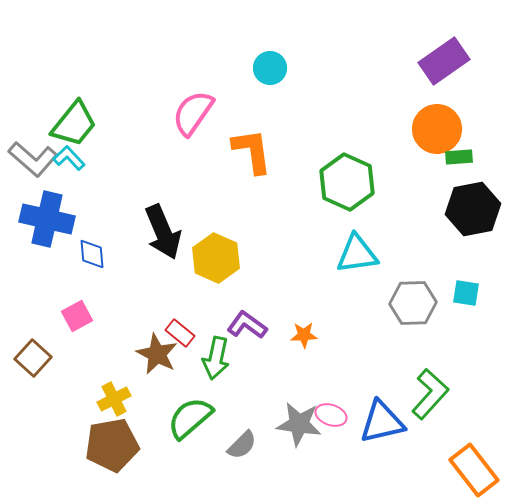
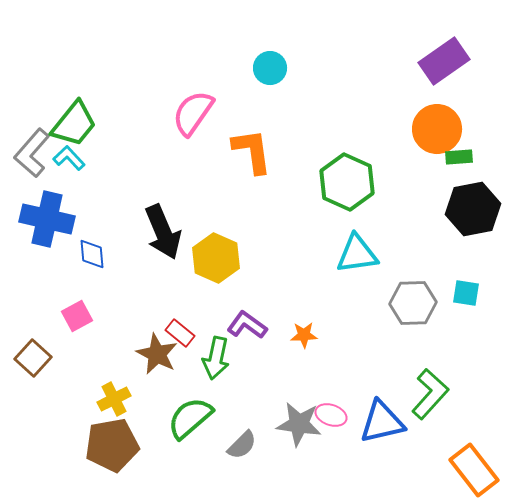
gray L-shape: moved 1 px left, 6 px up; rotated 90 degrees clockwise
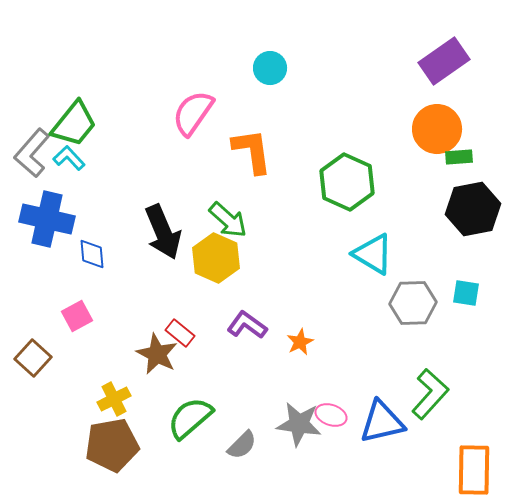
cyan triangle: moved 16 px right; rotated 39 degrees clockwise
orange star: moved 4 px left, 7 px down; rotated 24 degrees counterclockwise
green arrow: moved 12 px right, 138 px up; rotated 60 degrees counterclockwise
orange rectangle: rotated 39 degrees clockwise
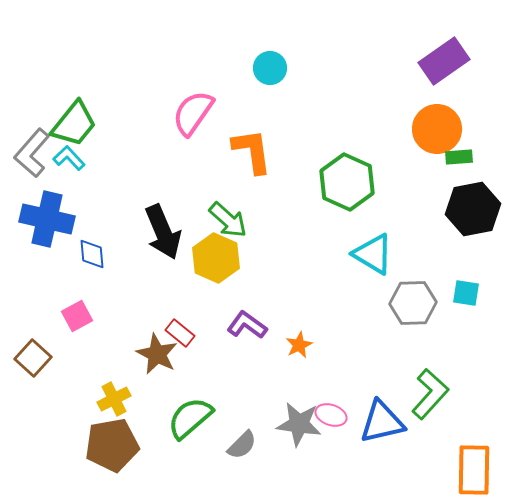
orange star: moved 1 px left, 3 px down
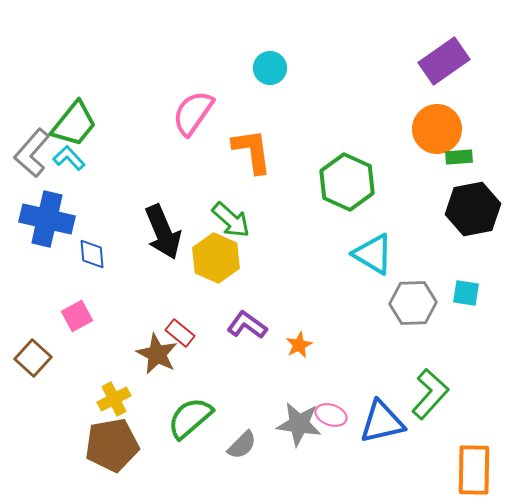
green arrow: moved 3 px right
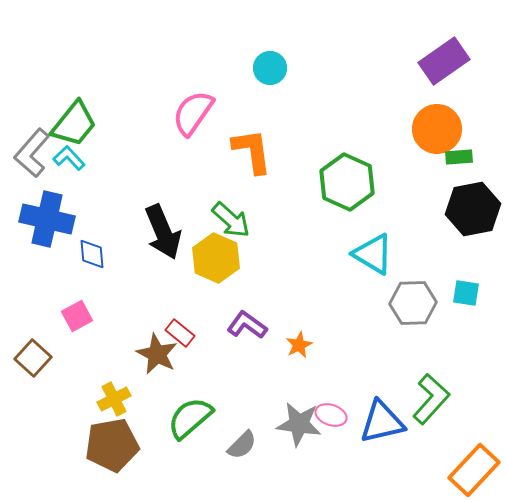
green L-shape: moved 1 px right, 5 px down
orange rectangle: rotated 42 degrees clockwise
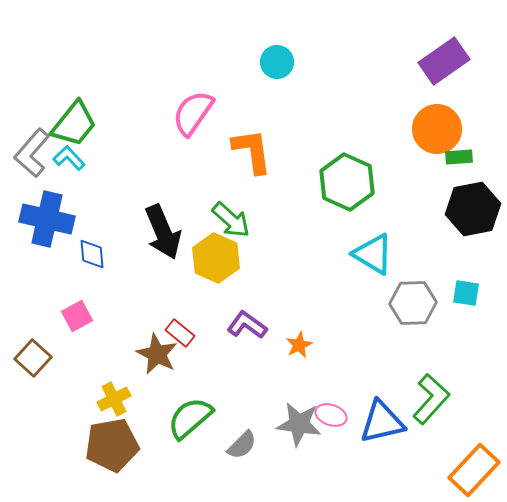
cyan circle: moved 7 px right, 6 px up
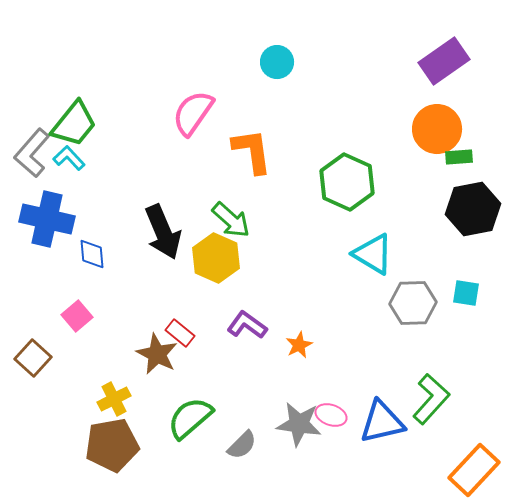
pink square: rotated 12 degrees counterclockwise
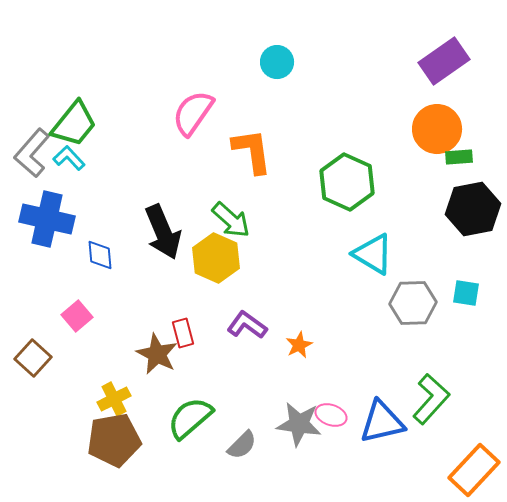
blue diamond: moved 8 px right, 1 px down
red rectangle: moved 3 px right; rotated 36 degrees clockwise
brown pentagon: moved 2 px right, 5 px up
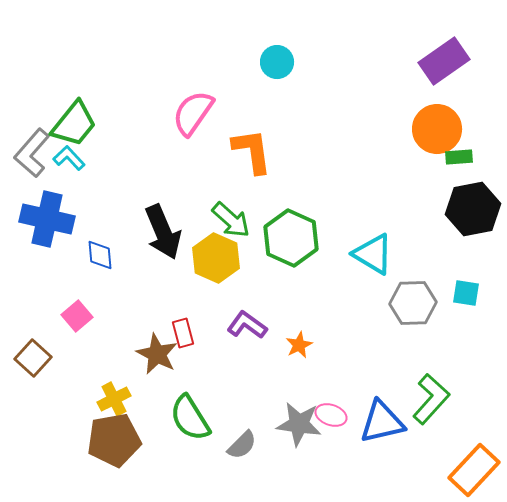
green hexagon: moved 56 px left, 56 px down
green semicircle: rotated 81 degrees counterclockwise
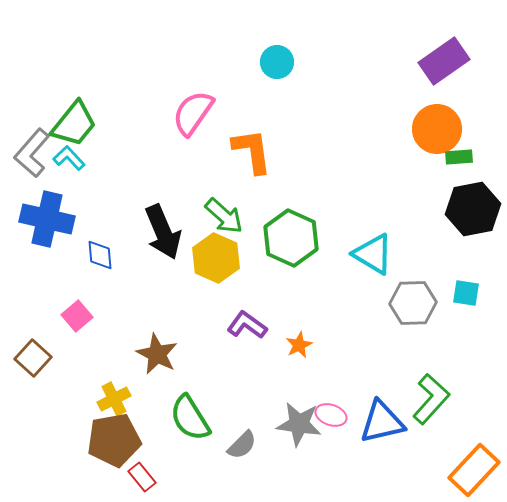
green arrow: moved 7 px left, 4 px up
red rectangle: moved 41 px left, 144 px down; rotated 24 degrees counterclockwise
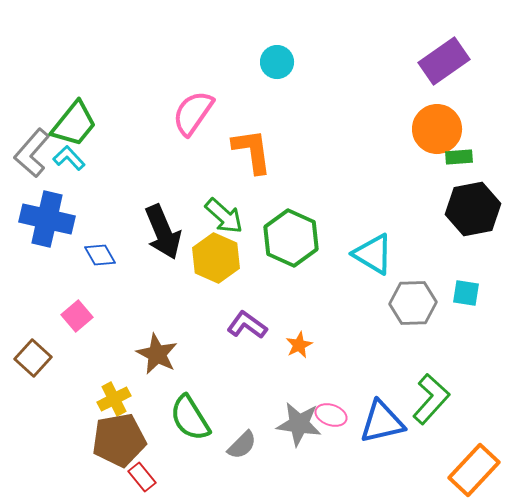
blue diamond: rotated 24 degrees counterclockwise
brown pentagon: moved 5 px right
